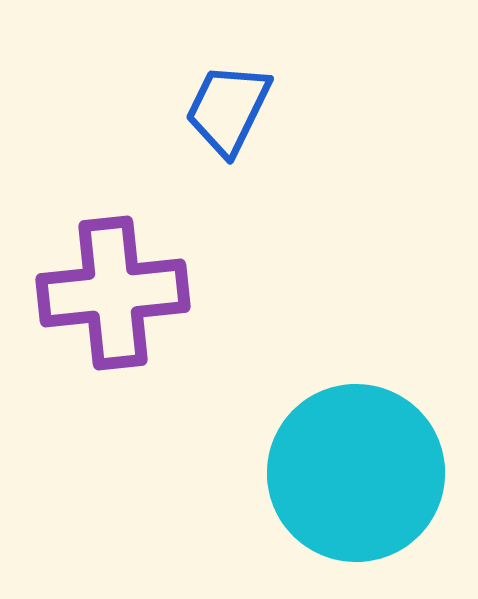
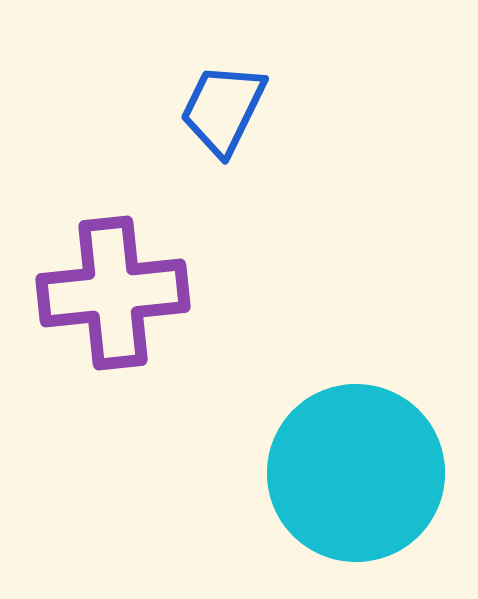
blue trapezoid: moved 5 px left
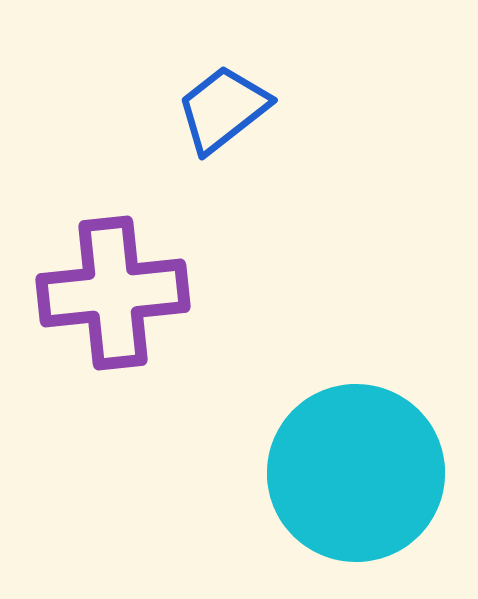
blue trapezoid: rotated 26 degrees clockwise
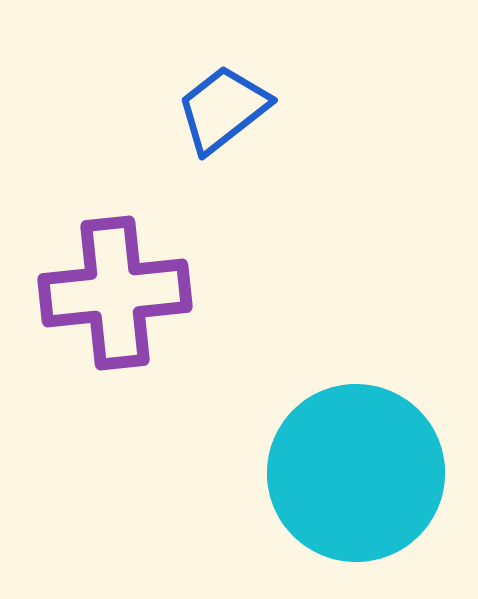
purple cross: moved 2 px right
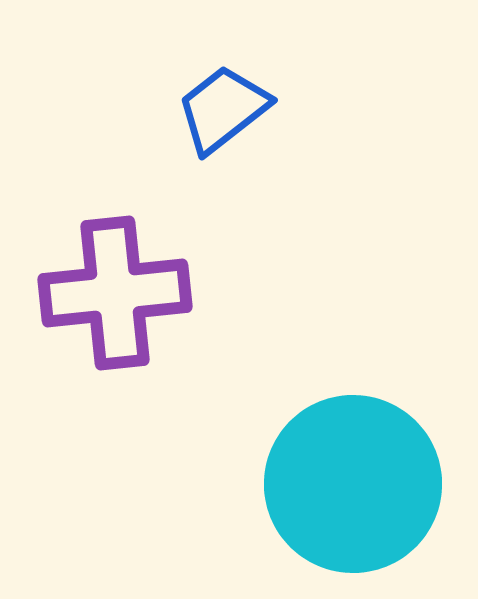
cyan circle: moved 3 px left, 11 px down
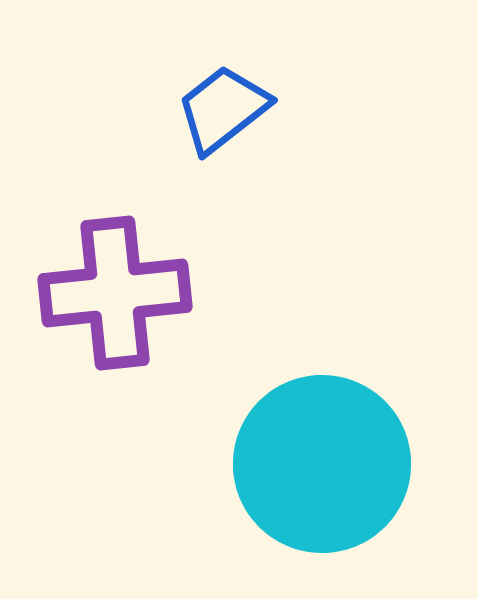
cyan circle: moved 31 px left, 20 px up
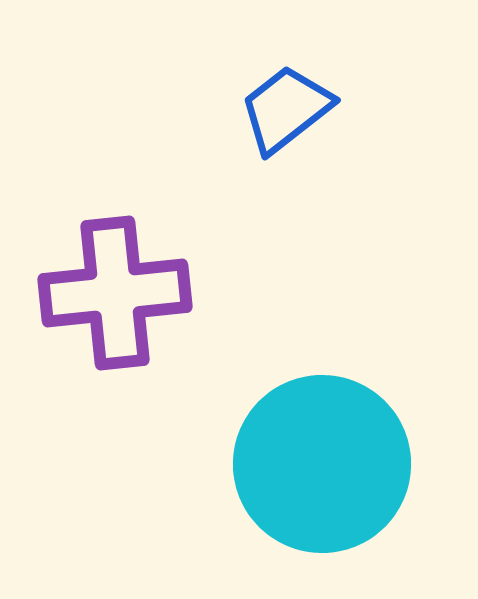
blue trapezoid: moved 63 px right
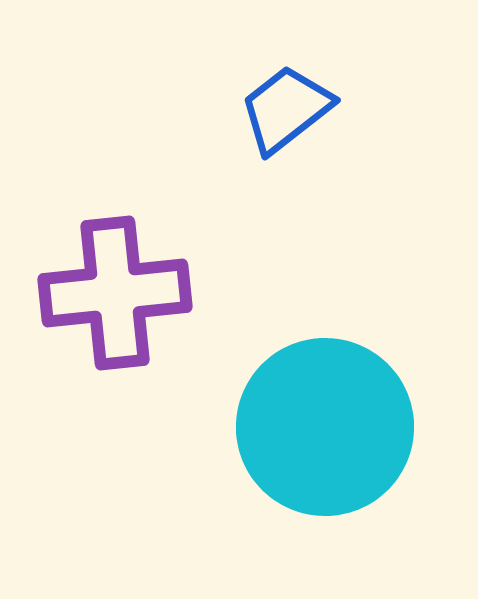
cyan circle: moved 3 px right, 37 px up
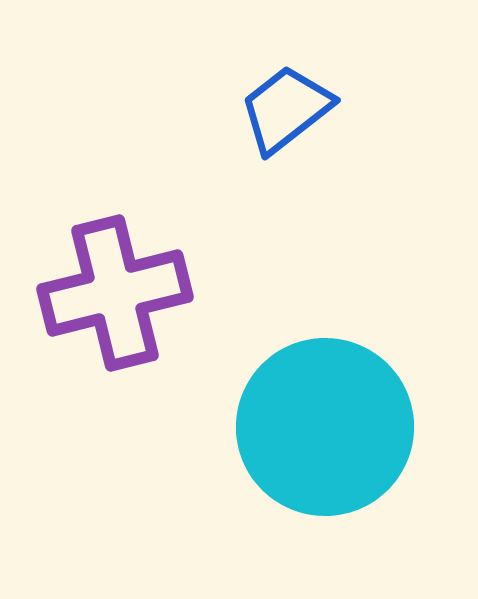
purple cross: rotated 8 degrees counterclockwise
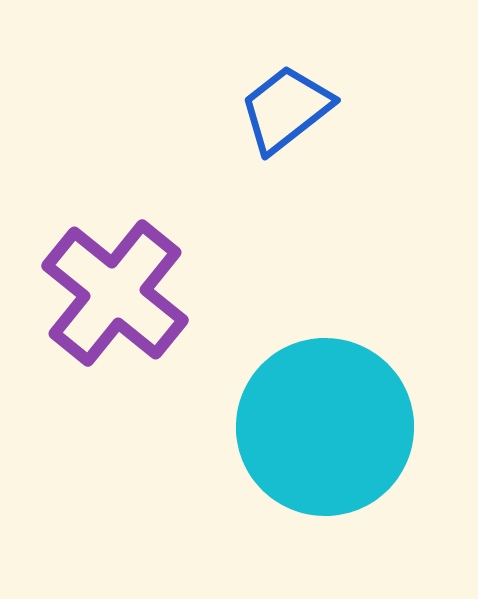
purple cross: rotated 37 degrees counterclockwise
